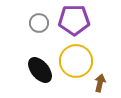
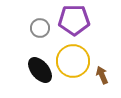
gray circle: moved 1 px right, 5 px down
yellow circle: moved 3 px left
brown arrow: moved 2 px right, 8 px up; rotated 36 degrees counterclockwise
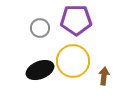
purple pentagon: moved 2 px right
black ellipse: rotated 72 degrees counterclockwise
brown arrow: moved 2 px right, 1 px down; rotated 30 degrees clockwise
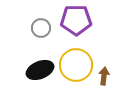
gray circle: moved 1 px right
yellow circle: moved 3 px right, 4 px down
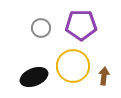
purple pentagon: moved 5 px right, 5 px down
yellow circle: moved 3 px left, 1 px down
black ellipse: moved 6 px left, 7 px down
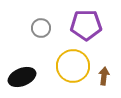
purple pentagon: moved 5 px right
black ellipse: moved 12 px left
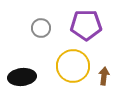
black ellipse: rotated 16 degrees clockwise
